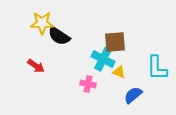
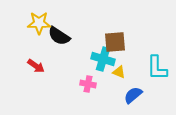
yellow star: moved 3 px left
cyan cross: rotated 10 degrees counterclockwise
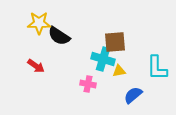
yellow triangle: moved 1 px up; rotated 32 degrees counterclockwise
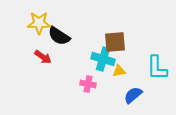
red arrow: moved 7 px right, 9 px up
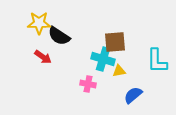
cyan L-shape: moved 7 px up
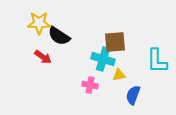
yellow triangle: moved 4 px down
pink cross: moved 2 px right, 1 px down
blue semicircle: rotated 30 degrees counterclockwise
